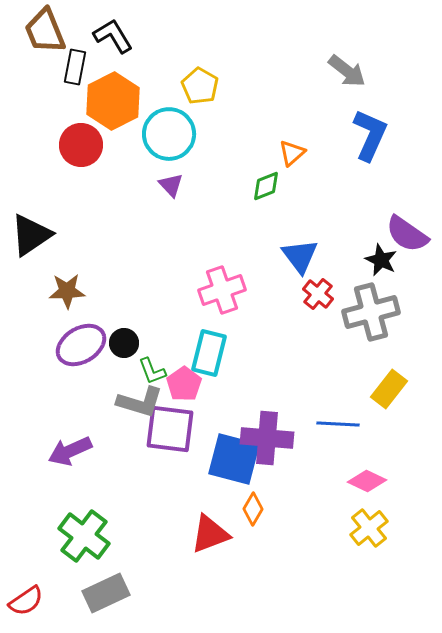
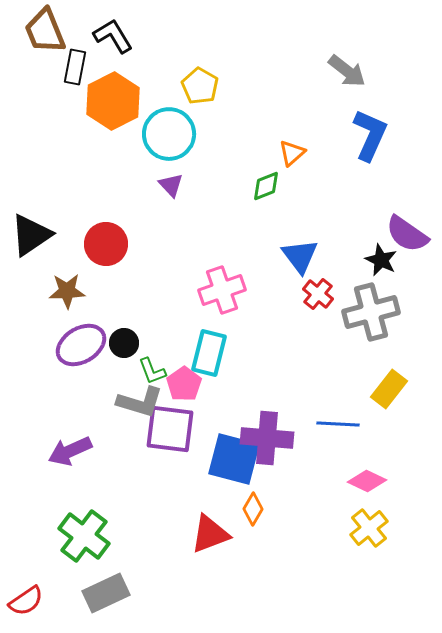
red circle: moved 25 px right, 99 px down
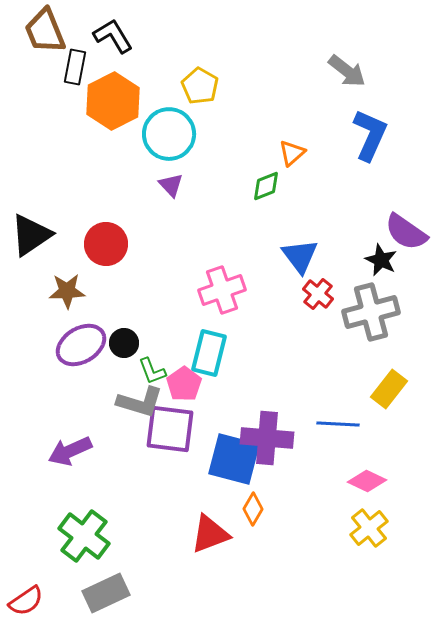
purple semicircle: moved 1 px left, 2 px up
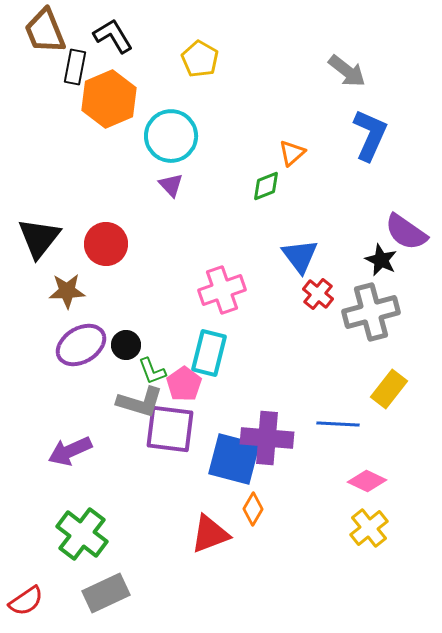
yellow pentagon: moved 27 px up
orange hexagon: moved 4 px left, 2 px up; rotated 4 degrees clockwise
cyan circle: moved 2 px right, 2 px down
black triangle: moved 8 px right, 3 px down; rotated 18 degrees counterclockwise
black circle: moved 2 px right, 2 px down
green cross: moved 2 px left, 2 px up
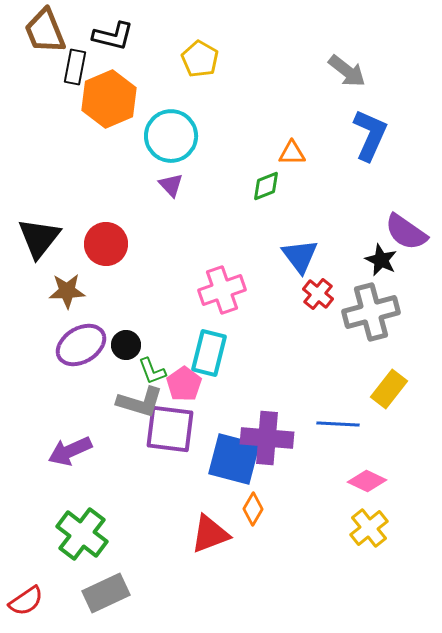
black L-shape: rotated 135 degrees clockwise
orange triangle: rotated 40 degrees clockwise
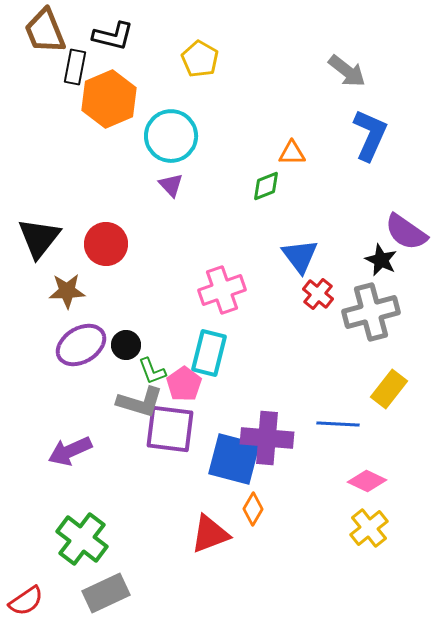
green cross: moved 5 px down
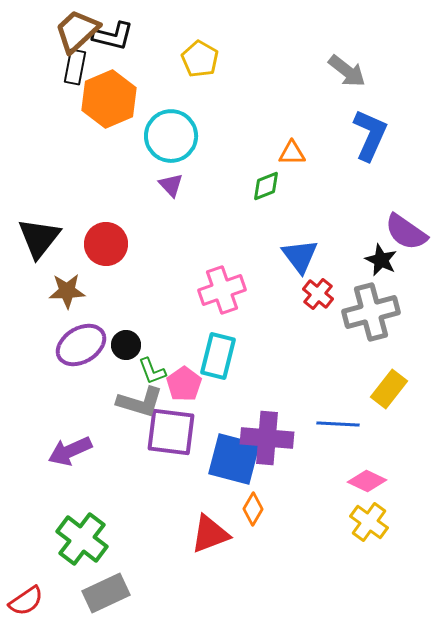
brown trapezoid: moved 32 px right; rotated 69 degrees clockwise
cyan rectangle: moved 9 px right, 3 px down
purple square: moved 1 px right, 3 px down
yellow cross: moved 6 px up; rotated 15 degrees counterclockwise
